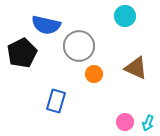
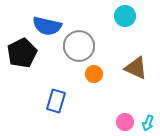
blue semicircle: moved 1 px right, 1 px down
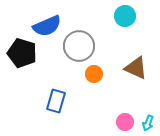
blue semicircle: rotated 36 degrees counterclockwise
black pentagon: rotated 28 degrees counterclockwise
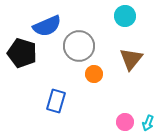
brown triangle: moved 5 px left, 9 px up; rotated 45 degrees clockwise
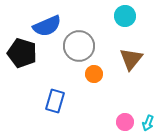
blue rectangle: moved 1 px left
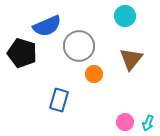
blue rectangle: moved 4 px right, 1 px up
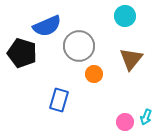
cyan arrow: moved 2 px left, 6 px up
